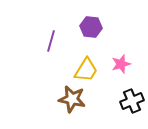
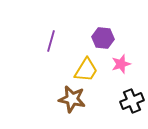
purple hexagon: moved 12 px right, 11 px down
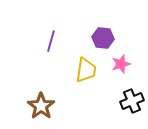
yellow trapezoid: rotated 24 degrees counterclockwise
brown star: moved 31 px left, 7 px down; rotated 24 degrees clockwise
